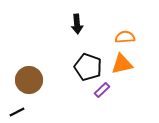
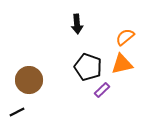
orange semicircle: rotated 36 degrees counterclockwise
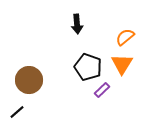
orange triangle: rotated 45 degrees counterclockwise
black line: rotated 14 degrees counterclockwise
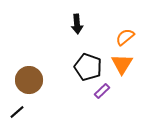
purple rectangle: moved 1 px down
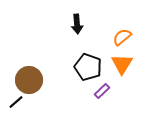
orange semicircle: moved 3 px left
black line: moved 1 px left, 10 px up
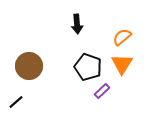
brown circle: moved 14 px up
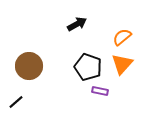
black arrow: rotated 114 degrees counterclockwise
orange triangle: rotated 10 degrees clockwise
purple rectangle: moved 2 px left; rotated 56 degrees clockwise
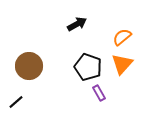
purple rectangle: moved 1 px left, 2 px down; rotated 49 degrees clockwise
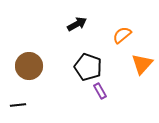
orange semicircle: moved 2 px up
orange triangle: moved 20 px right
purple rectangle: moved 1 px right, 2 px up
black line: moved 2 px right, 3 px down; rotated 35 degrees clockwise
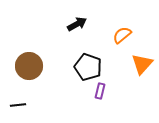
purple rectangle: rotated 42 degrees clockwise
